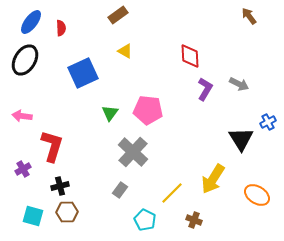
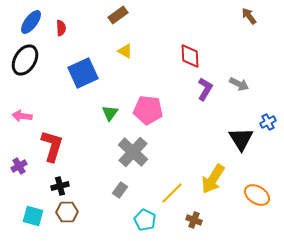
purple cross: moved 4 px left, 3 px up
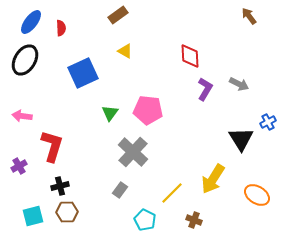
cyan square: rotated 30 degrees counterclockwise
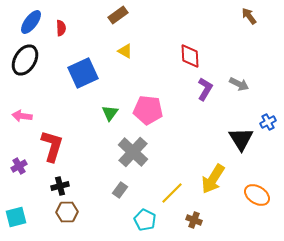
cyan square: moved 17 px left, 1 px down
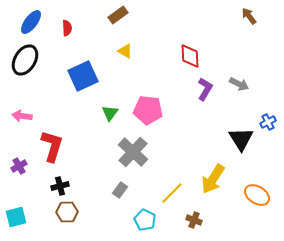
red semicircle: moved 6 px right
blue square: moved 3 px down
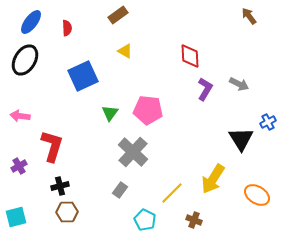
pink arrow: moved 2 px left
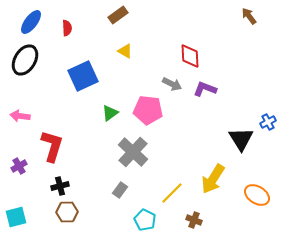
gray arrow: moved 67 px left
purple L-shape: rotated 100 degrees counterclockwise
green triangle: rotated 18 degrees clockwise
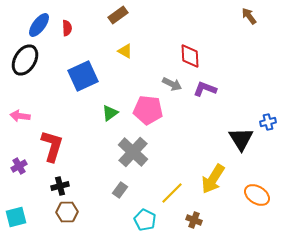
blue ellipse: moved 8 px right, 3 px down
blue cross: rotated 14 degrees clockwise
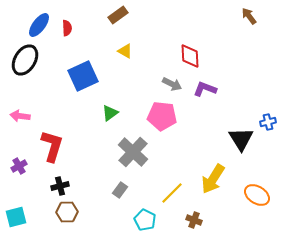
pink pentagon: moved 14 px right, 6 px down
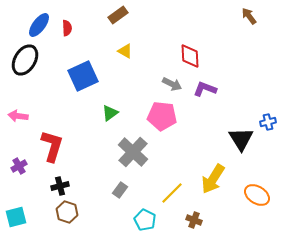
pink arrow: moved 2 px left
brown hexagon: rotated 20 degrees clockwise
